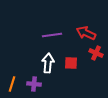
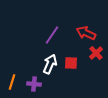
purple line: rotated 48 degrees counterclockwise
red cross: rotated 24 degrees clockwise
white arrow: moved 2 px right, 1 px down; rotated 18 degrees clockwise
orange line: moved 2 px up
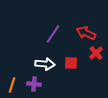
purple line: moved 1 px right, 1 px up
white arrow: moved 5 px left; rotated 72 degrees clockwise
orange line: moved 3 px down
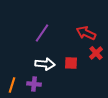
purple line: moved 11 px left, 1 px up
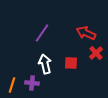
white arrow: rotated 108 degrees counterclockwise
purple cross: moved 2 px left, 1 px up
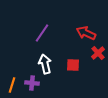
red cross: moved 2 px right
red square: moved 2 px right, 2 px down
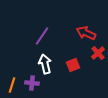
purple line: moved 3 px down
red square: rotated 24 degrees counterclockwise
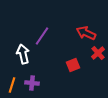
white arrow: moved 22 px left, 10 px up
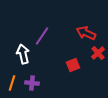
orange line: moved 2 px up
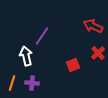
red arrow: moved 7 px right, 7 px up
white arrow: moved 3 px right, 2 px down
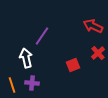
white arrow: moved 2 px down
orange line: moved 2 px down; rotated 35 degrees counterclockwise
